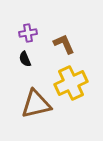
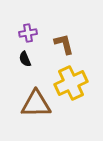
brown L-shape: rotated 10 degrees clockwise
brown triangle: rotated 12 degrees clockwise
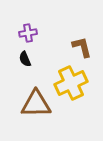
brown L-shape: moved 18 px right, 3 px down
